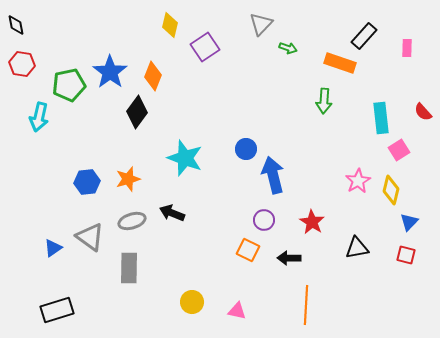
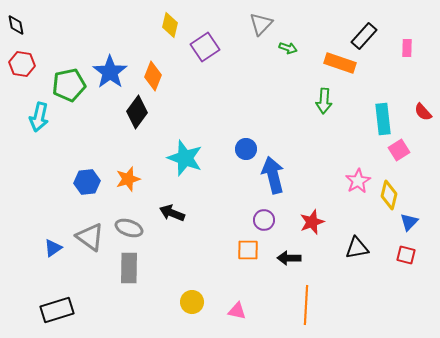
cyan rectangle at (381, 118): moved 2 px right, 1 px down
yellow diamond at (391, 190): moved 2 px left, 5 px down
gray ellipse at (132, 221): moved 3 px left, 7 px down; rotated 36 degrees clockwise
red star at (312, 222): rotated 20 degrees clockwise
orange square at (248, 250): rotated 25 degrees counterclockwise
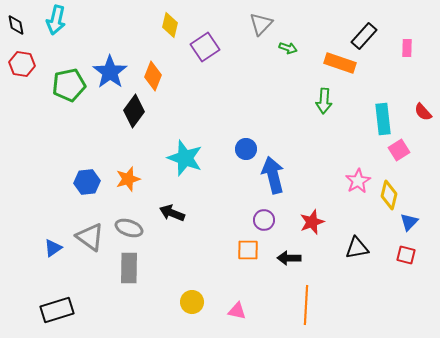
black diamond at (137, 112): moved 3 px left, 1 px up
cyan arrow at (39, 117): moved 17 px right, 97 px up
